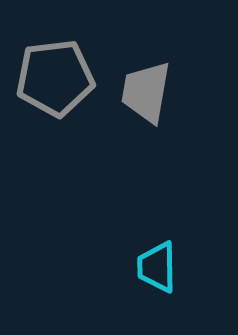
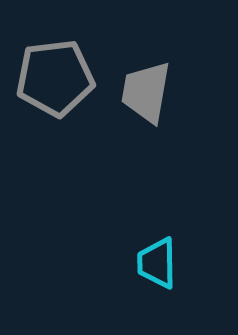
cyan trapezoid: moved 4 px up
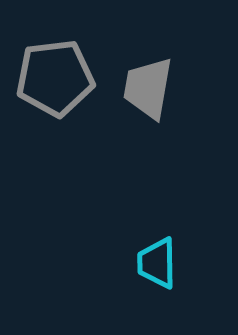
gray trapezoid: moved 2 px right, 4 px up
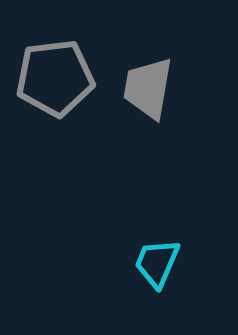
cyan trapezoid: rotated 24 degrees clockwise
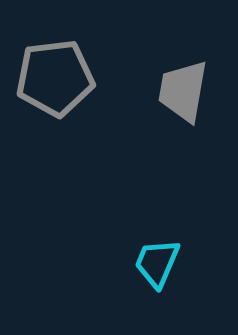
gray trapezoid: moved 35 px right, 3 px down
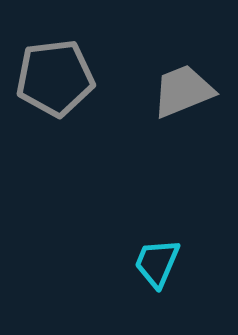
gray trapezoid: rotated 58 degrees clockwise
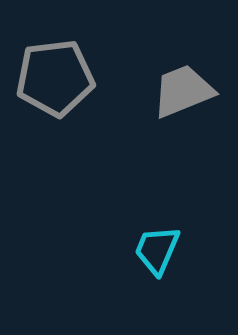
cyan trapezoid: moved 13 px up
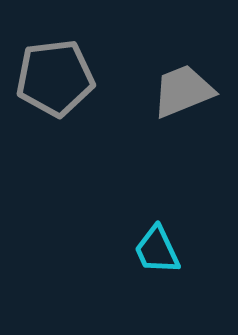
cyan trapezoid: rotated 48 degrees counterclockwise
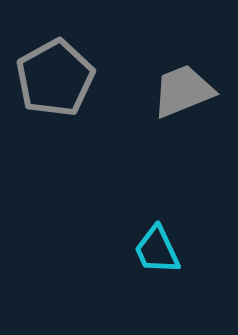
gray pentagon: rotated 22 degrees counterclockwise
